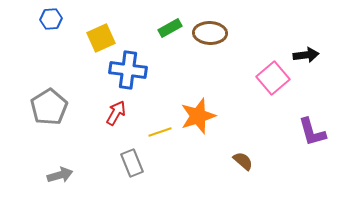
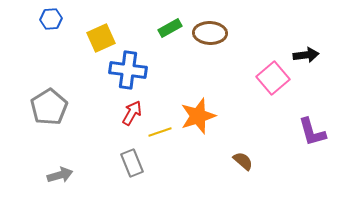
red arrow: moved 16 px right
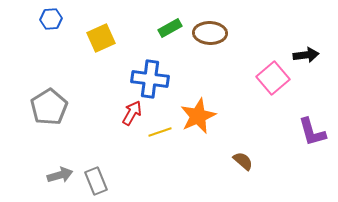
blue cross: moved 22 px right, 9 px down
orange star: rotated 6 degrees counterclockwise
gray rectangle: moved 36 px left, 18 px down
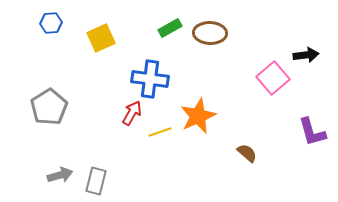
blue hexagon: moved 4 px down
brown semicircle: moved 4 px right, 8 px up
gray rectangle: rotated 36 degrees clockwise
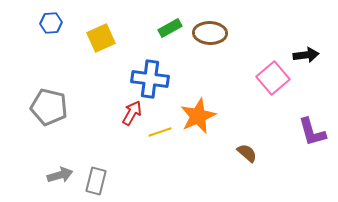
gray pentagon: rotated 27 degrees counterclockwise
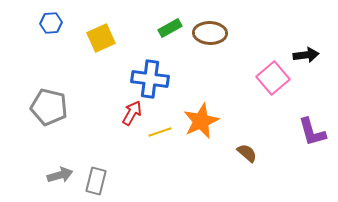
orange star: moved 3 px right, 5 px down
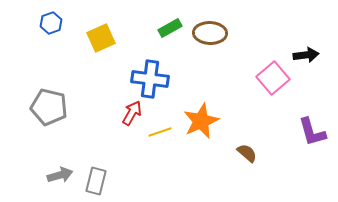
blue hexagon: rotated 15 degrees counterclockwise
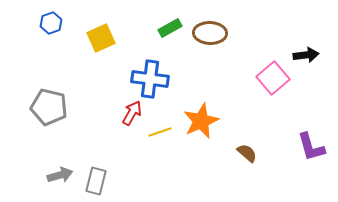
purple L-shape: moved 1 px left, 15 px down
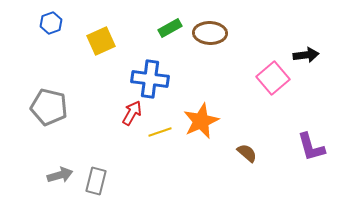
yellow square: moved 3 px down
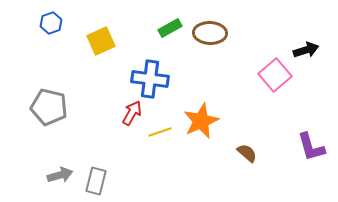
black arrow: moved 5 px up; rotated 10 degrees counterclockwise
pink square: moved 2 px right, 3 px up
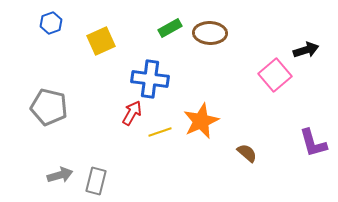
purple L-shape: moved 2 px right, 4 px up
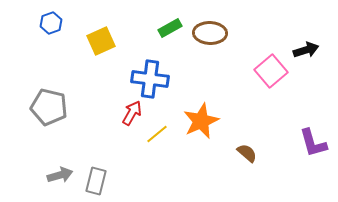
pink square: moved 4 px left, 4 px up
yellow line: moved 3 px left, 2 px down; rotated 20 degrees counterclockwise
